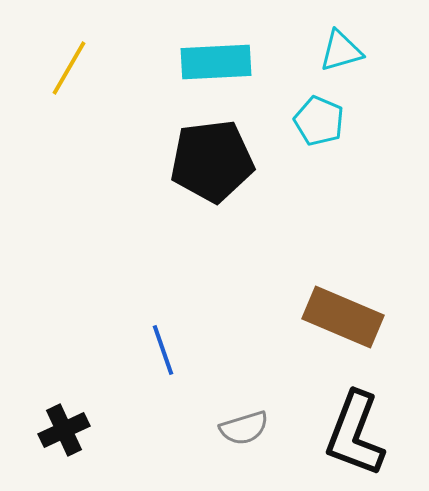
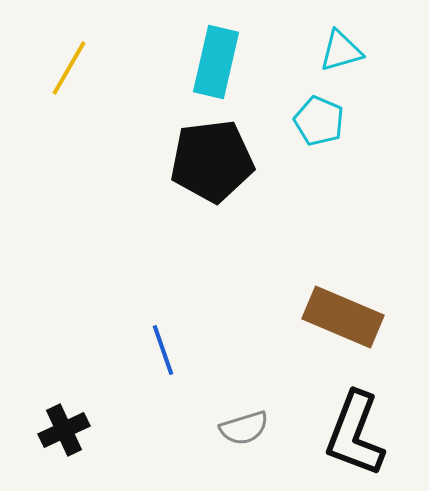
cyan rectangle: rotated 74 degrees counterclockwise
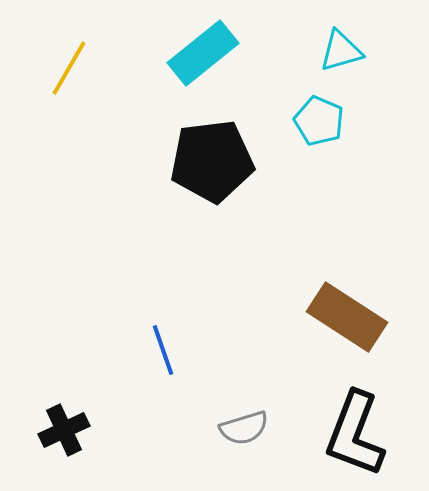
cyan rectangle: moved 13 px left, 9 px up; rotated 38 degrees clockwise
brown rectangle: moved 4 px right; rotated 10 degrees clockwise
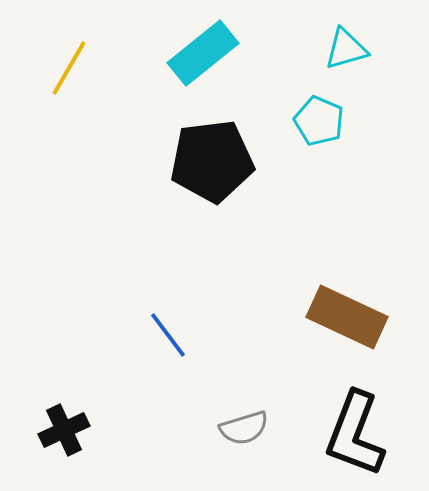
cyan triangle: moved 5 px right, 2 px up
brown rectangle: rotated 8 degrees counterclockwise
blue line: moved 5 px right, 15 px up; rotated 18 degrees counterclockwise
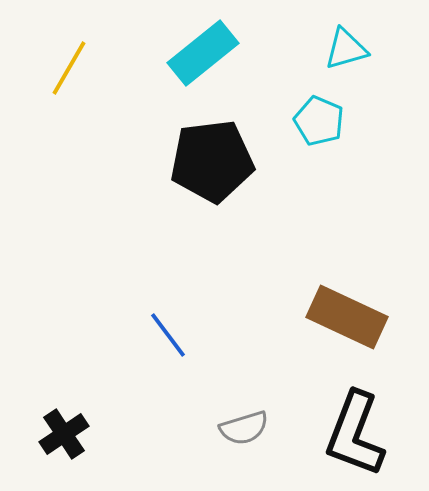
black cross: moved 4 px down; rotated 9 degrees counterclockwise
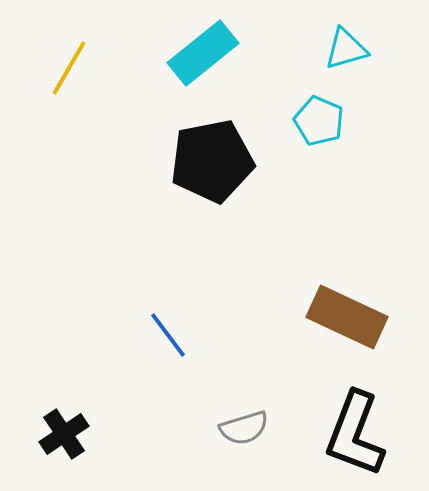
black pentagon: rotated 4 degrees counterclockwise
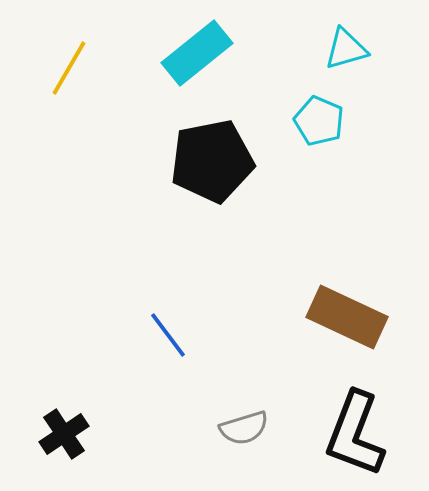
cyan rectangle: moved 6 px left
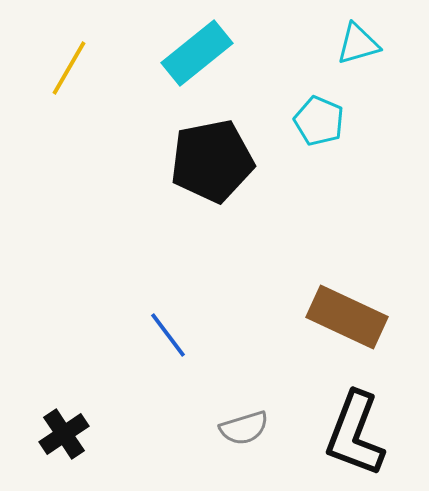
cyan triangle: moved 12 px right, 5 px up
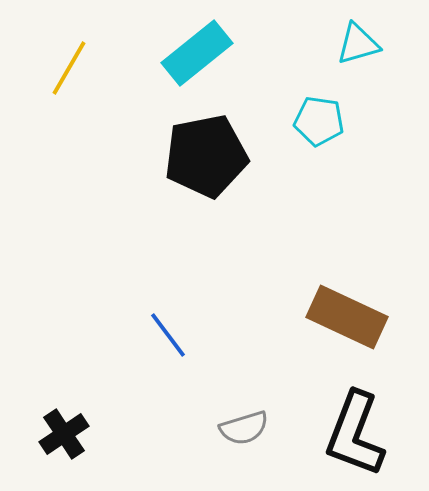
cyan pentagon: rotated 15 degrees counterclockwise
black pentagon: moved 6 px left, 5 px up
